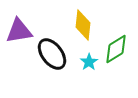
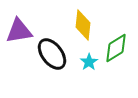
green diamond: moved 1 px up
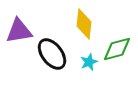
yellow diamond: moved 1 px right, 1 px up
green diamond: moved 1 px right, 1 px down; rotated 16 degrees clockwise
cyan star: rotated 12 degrees clockwise
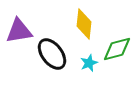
cyan star: moved 1 px down
